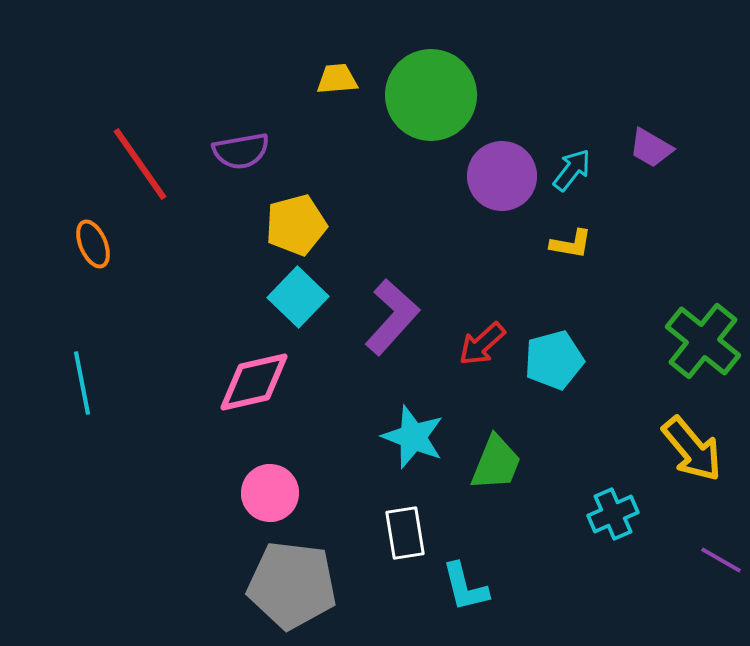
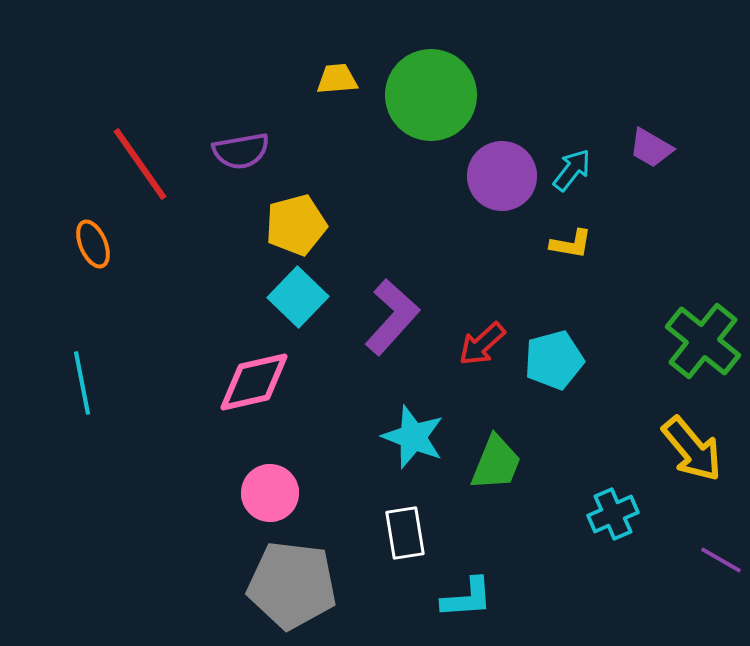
cyan L-shape: moved 2 px right, 11 px down; rotated 80 degrees counterclockwise
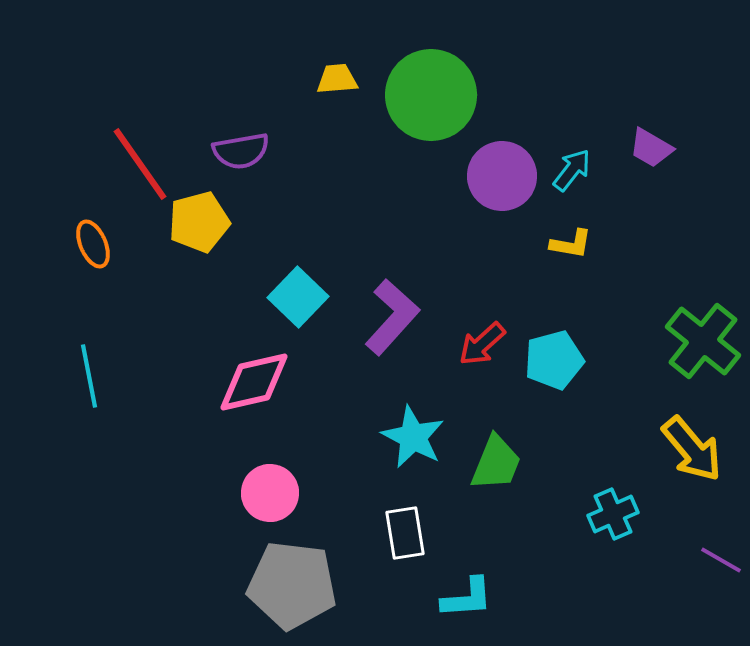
yellow pentagon: moved 97 px left, 3 px up
cyan line: moved 7 px right, 7 px up
cyan star: rotated 6 degrees clockwise
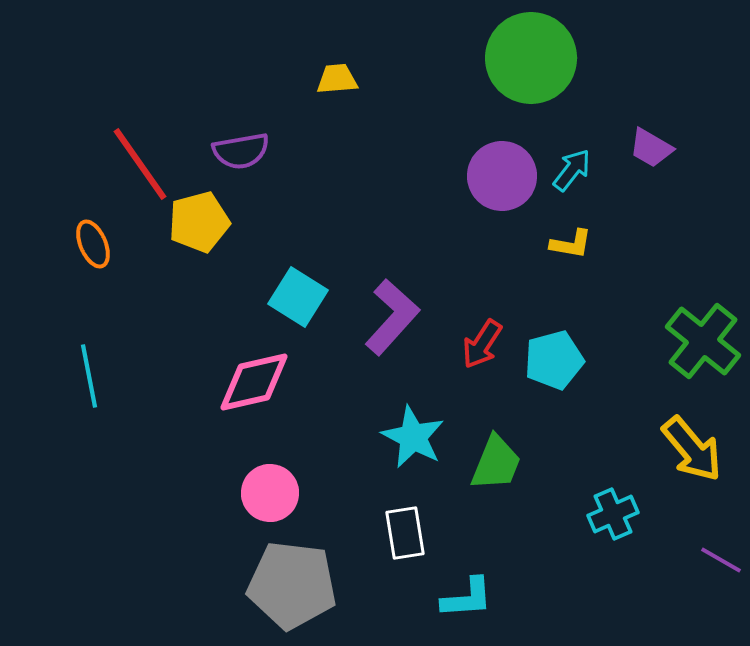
green circle: moved 100 px right, 37 px up
cyan square: rotated 12 degrees counterclockwise
red arrow: rotated 15 degrees counterclockwise
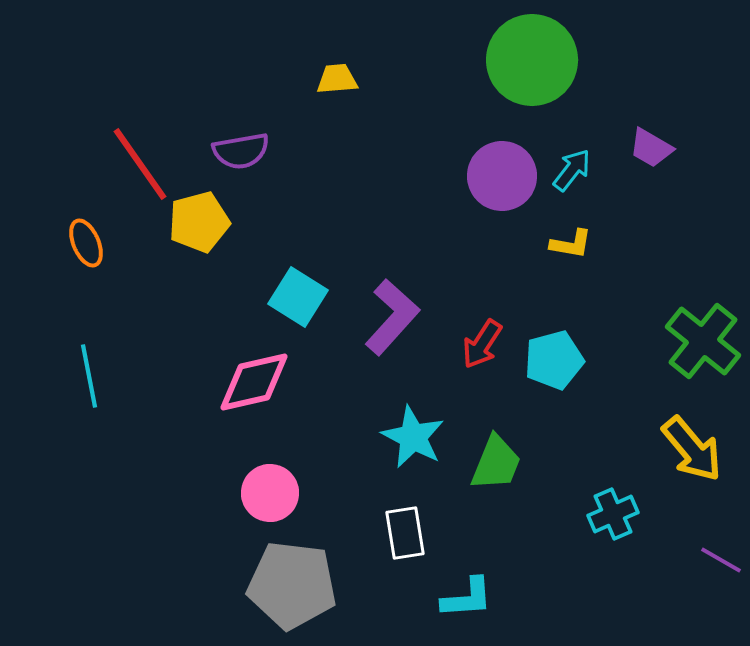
green circle: moved 1 px right, 2 px down
orange ellipse: moved 7 px left, 1 px up
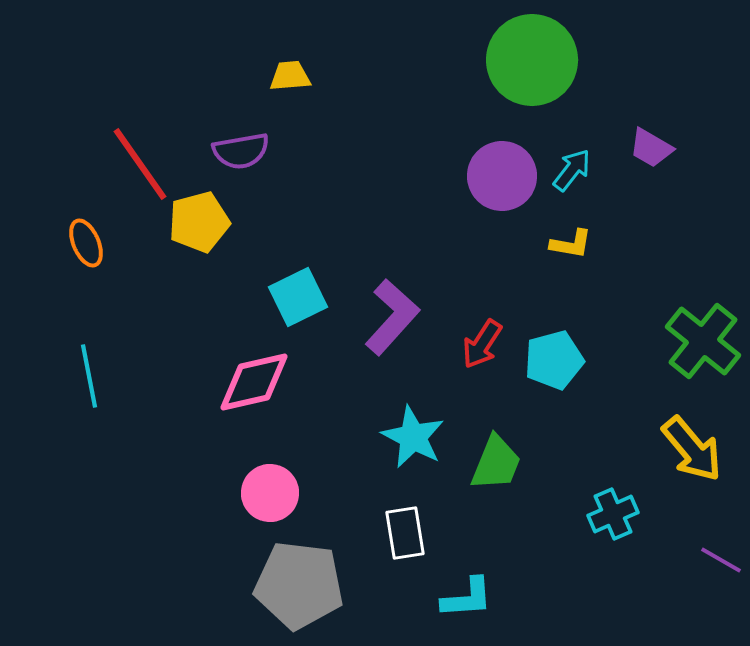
yellow trapezoid: moved 47 px left, 3 px up
cyan square: rotated 32 degrees clockwise
gray pentagon: moved 7 px right
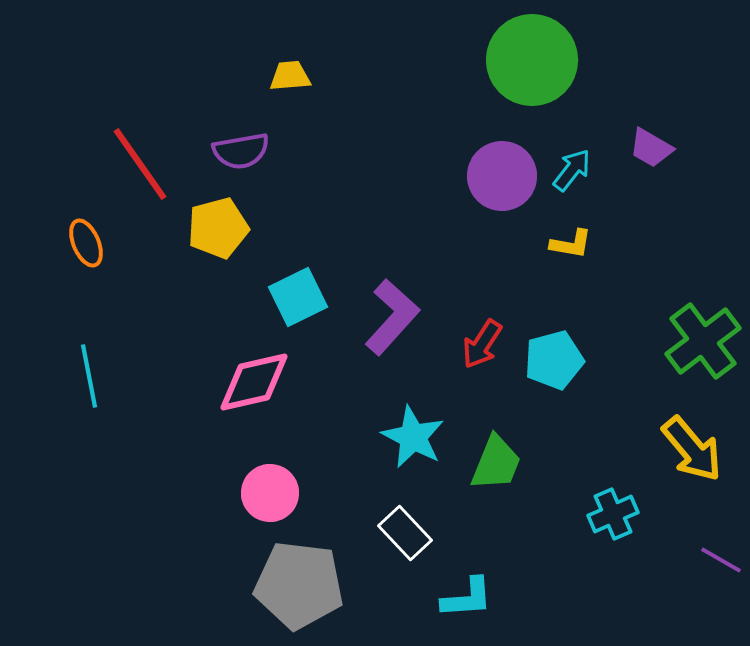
yellow pentagon: moved 19 px right, 6 px down
green cross: rotated 14 degrees clockwise
white rectangle: rotated 34 degrees counterclockwise
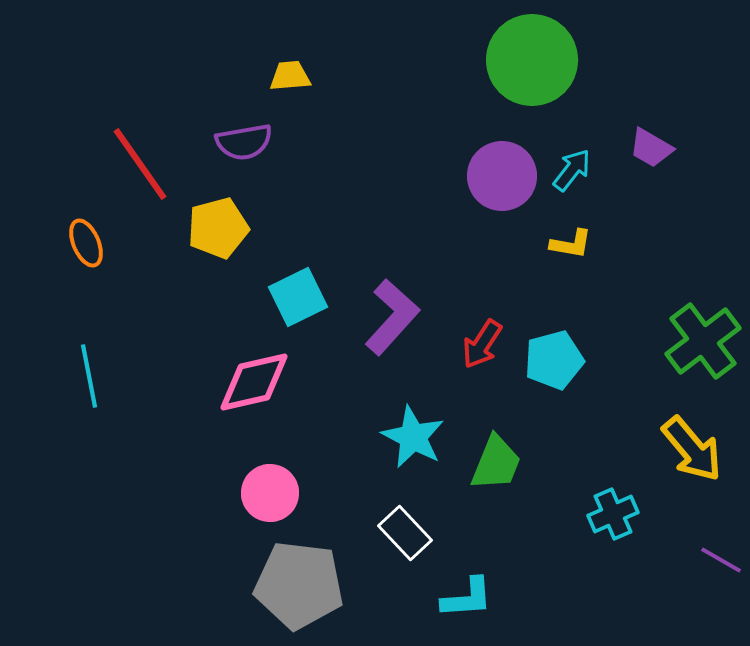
purple semicircle: moved 3 px right, 9 px up
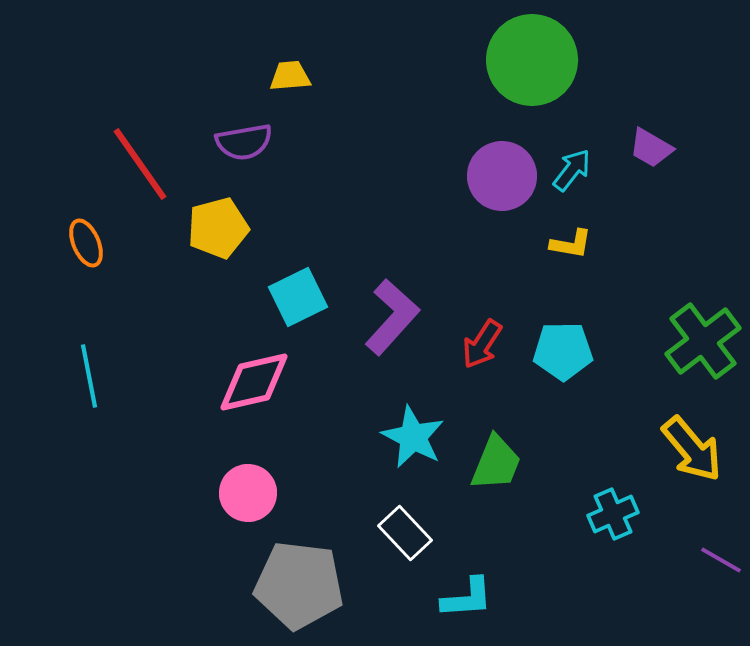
cyan pentagon: moved 9 px right, 9 px up; rotated 14 degrees clockwise
pink circle: moved 22 px left
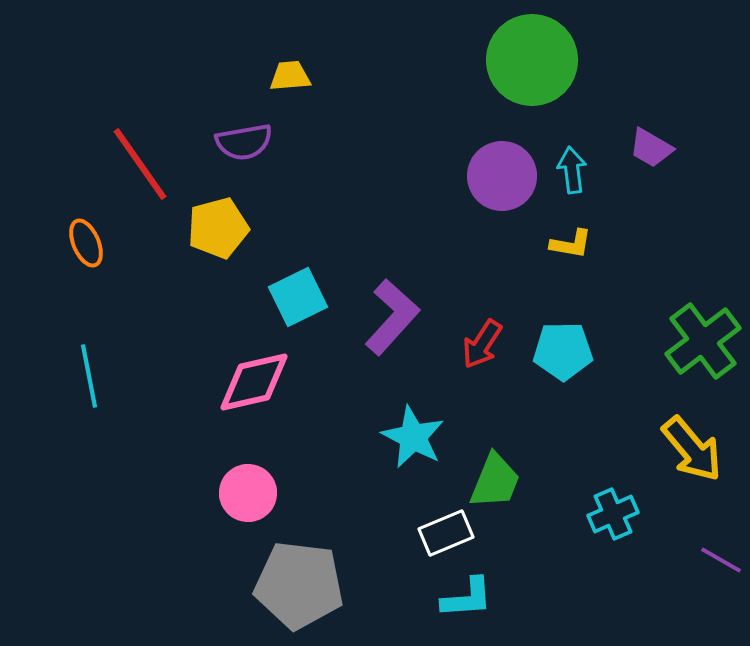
cyan arrow: rotated 45 degrees counterclockwise
green trapezoid: moved 1 px left, 18 px down
white rectangle: moved 41 px right; rotated 70 degrees counterclockwise
